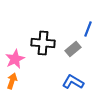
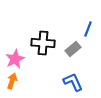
blue L-shape: rotated 35 degrees clockwise
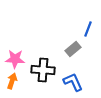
black cross: moved 27 px down
pink star: rotated 30 degrees clockwise
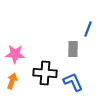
gray rectangle: rotated 49 degrees counterclockwise
pink star: moved 5 px up
black cross: moved 2 px right, 3 px down
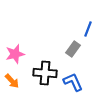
gray rectangle: rotated 35 degrees clockwise
pink star: rotated 18 degrees counterclockwise
orange arrow: rotated 119 degrees clockwise
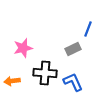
gray rectangle: rotated 28 degrees clockwise
pink star: moved 8 px right, 6 px up
orange arrow: rotated 126 degrees clockwise
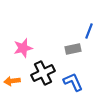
blue line: moved 1 px right, 2 px down
gray rectangle: rotated 14 degrees clockwise
black cross: moved 2 px left; rotated 30 degrees counterclockwise
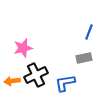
blue line: moved 1 px down
gray rectangle: moved 11 px right, 9 px down
black cross: moved 7 px left, 2 px down
blue L-shape: moved 8 px left, 1 px down; rotated 75 degrees counterclockwise
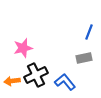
blue L-shape: moved 1 px up; rotated 60 degrees clockwise
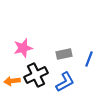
blue line: moved 27 px down
gray rectangle: moved 20 px left, 4 px up
blue L-shape: rotated 100 degrees clockwise
